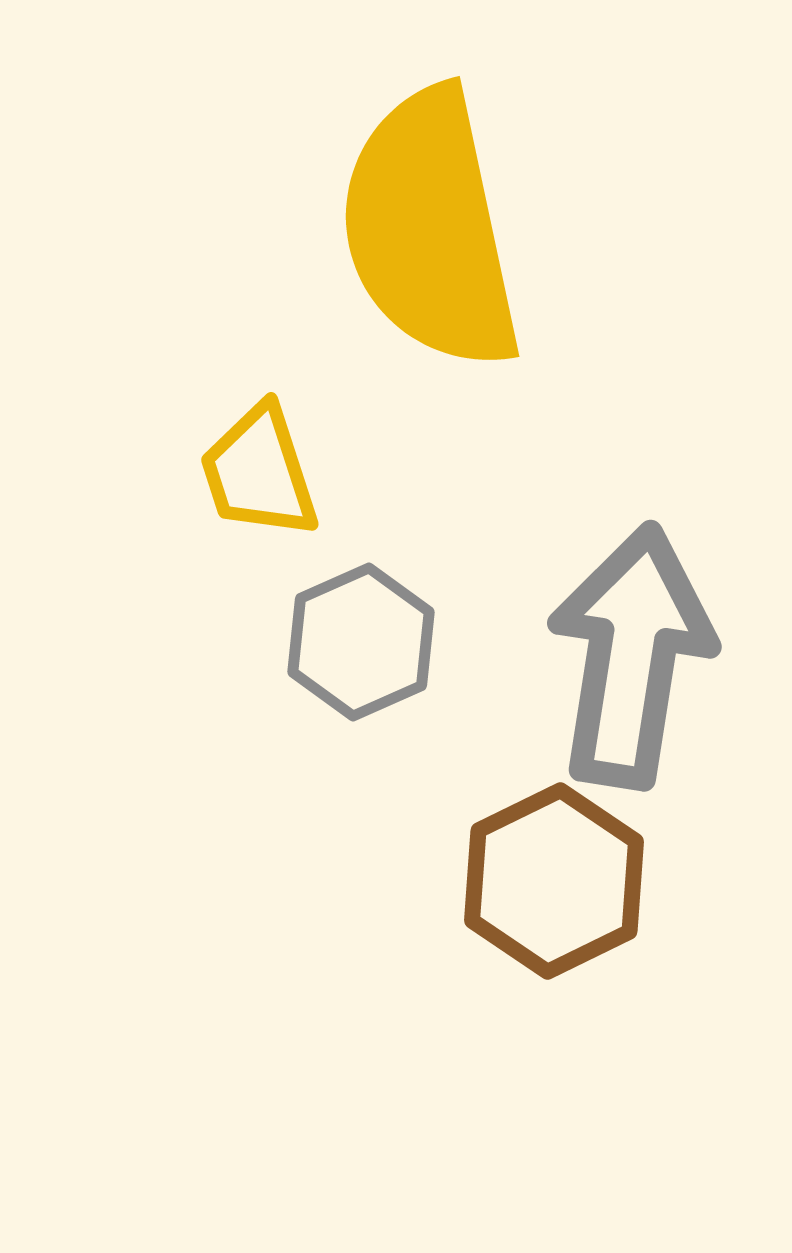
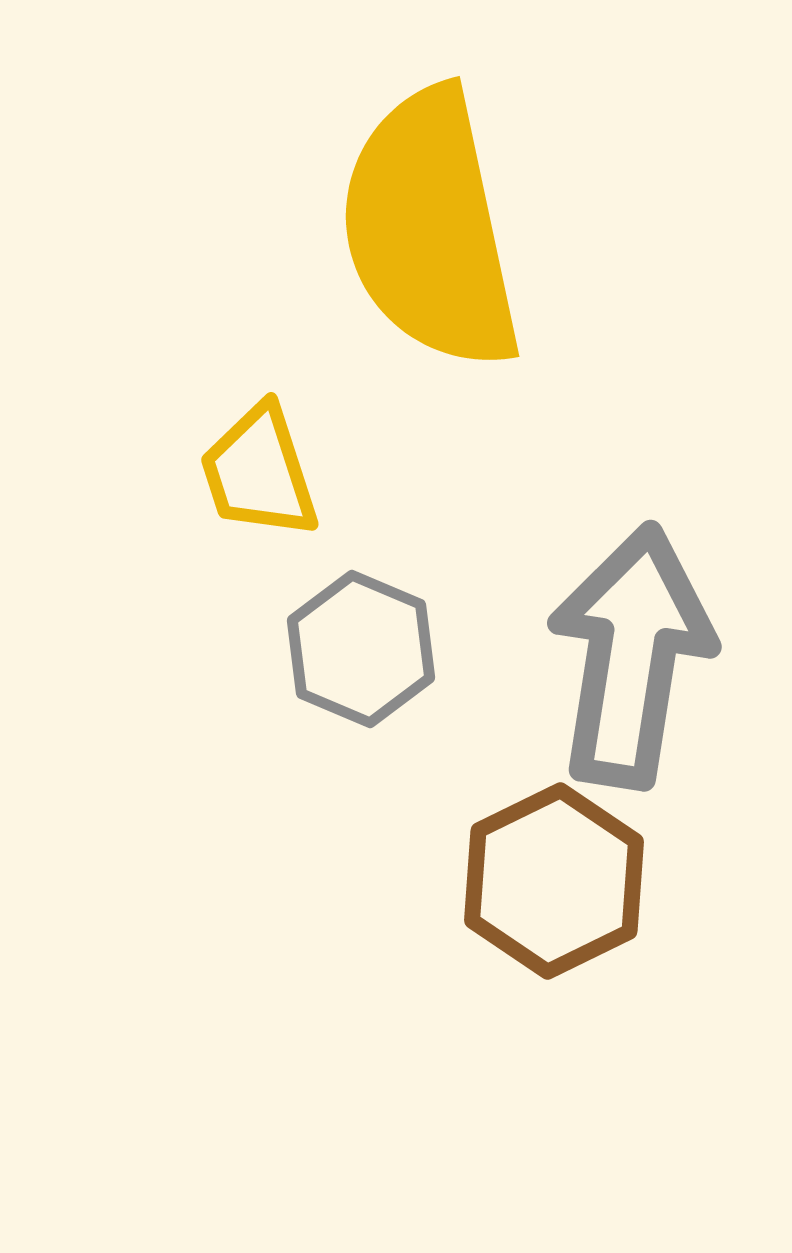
gray hexagon: moved 7 px down; rotated 13 degrees counterclockwise
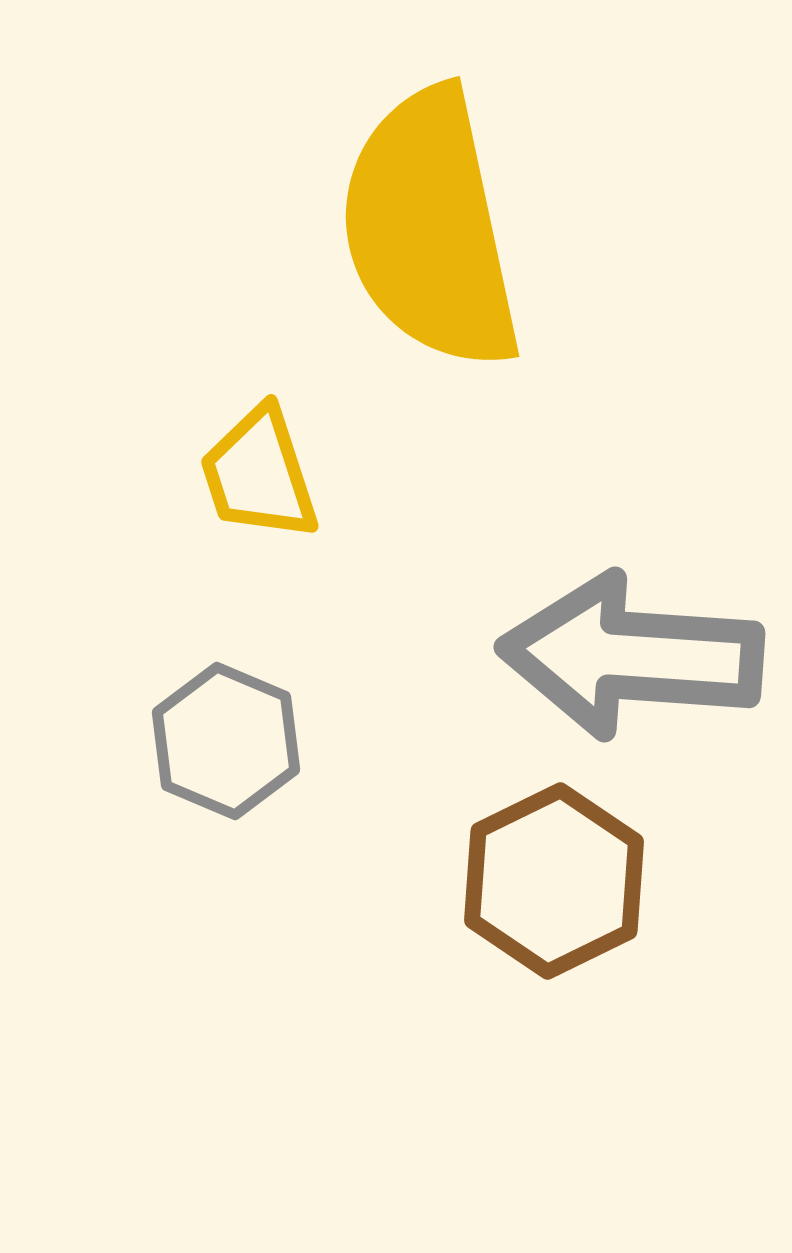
yellow trapezoid: moved 2 px down
gray hexagon: moved 135 px left, 92 px down
gray arrow: rotated 95 degrees counterclockwise
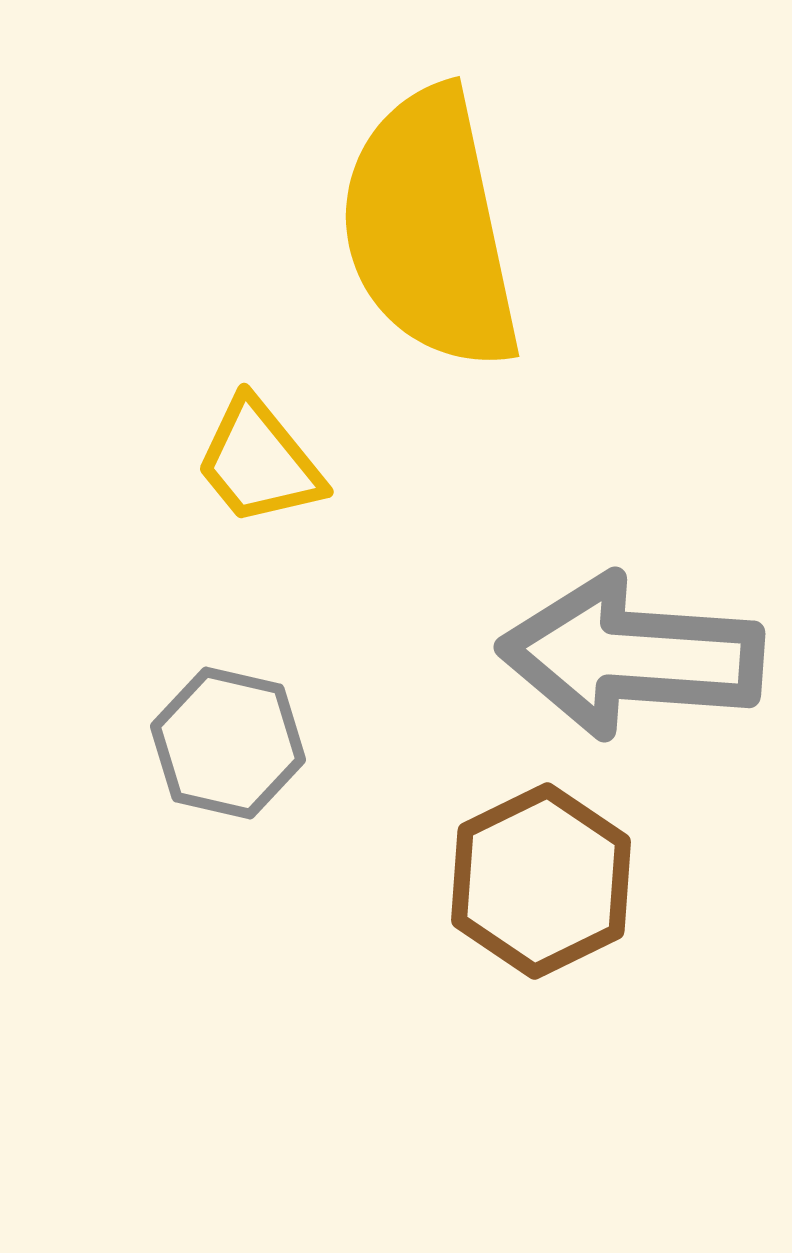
yellow trapezoid: moved 12 px up; rotated 21 degrees counterclockwise
gray hexagon: moved 2 px right, 2 px down; rotated 10 degrees counterclockwise
brown hexagon: moved 13 px left
